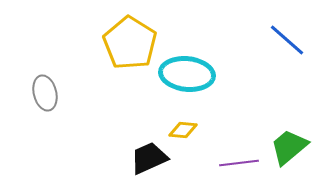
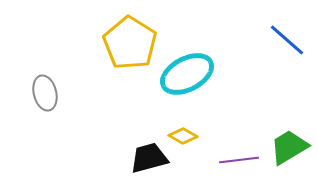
cyan ellipse: rotated 34 degrees counterclockwise
yellow diamond: moved 6 px down; rotated 24 degrees clockwise
green trapezoid: rotated 9 degrees clockwise
black trapezoid: rotated 9 degrees clockwise
purple line: moved 3 px up
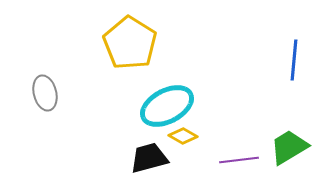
blue line: moved 7 px right, 20 px down; rotated 54 degrees clockwise
cyan ellipse: moved 20 px left, 32 px down
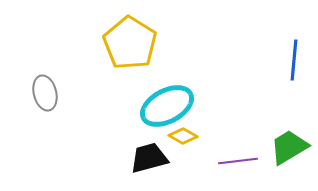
purple line: moved 1 px left, 1 px down
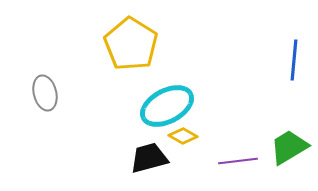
yellow pentagon: moved 1 px right, 1 px down
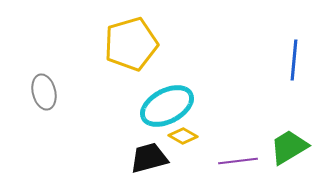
yellow pentagon: rotated 24 degrees clockwise
gray ellipse: moved 1 px left, 1 px up
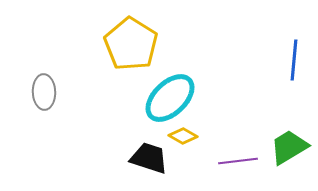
yellow pentagon: rotated 24 degrees counterclockwise
gray ellipse: rotated 12 degrees clockwise
cyan ellipse: moved 3 px right, 8 px up; rotated 16 degrees counterclockwise
black trapezoid: rotated 33 degrees clockwise
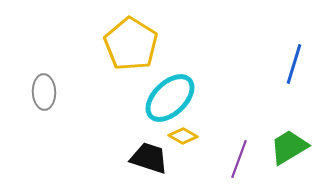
blue line: moved 4 px down; rotated 12 degrees clockwise
purple line: moved 1 px right, 2 px up; rotated 63 degrees counterclockwise
